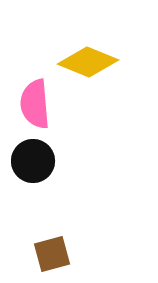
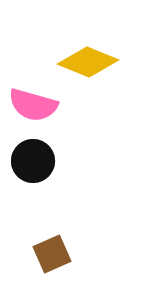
pink semicircle: moved 2 px left, 1 px down; rotated 69 degrees counterclockwise
brown square: rotated 9 degrees counterclockwise
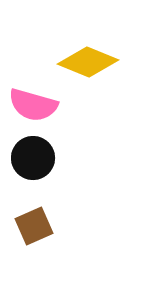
black circle: moved 3 px up
brown square: moved 18 px left, 28 px up
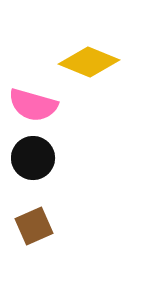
yellow diamond: moved 1 px right
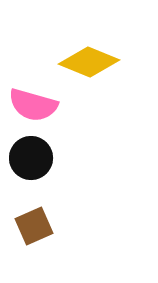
black circle: moved 2 px left
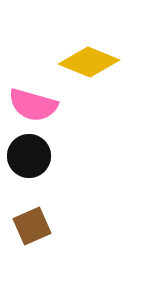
black circle: moved 2 px left, 2 px up
brown square: moved 2 px left
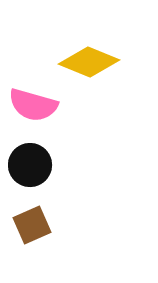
black circle: moved 1 px right, 9 px down
brown square: moved 1 px up
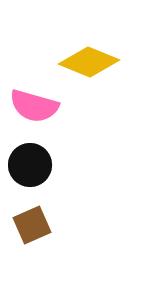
pink semicircle: moved 1 px right, 1 px down
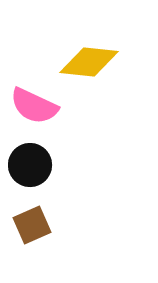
yellow diamond: rotated 16 degrees counterclockwise
pink semicircle: rotated 9 degrees clockwise
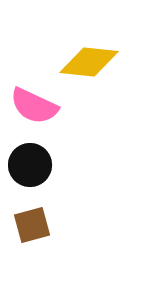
brown square: rotated 9 degrees clockwise
